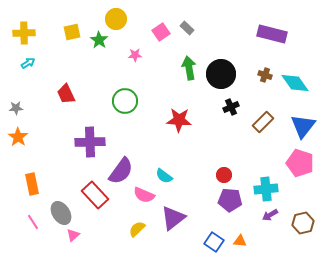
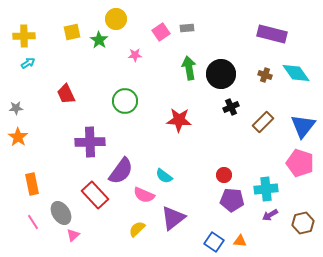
gray rectangle: rotated 48 degrees counterclockwise
yellow cross: moved 3 px down
cyan diamond: moved 1 px right, 10 px up
purple pentagon: moved 2 px right
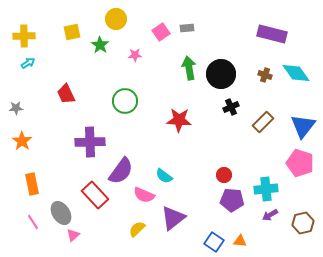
green star: moved 1 px right, 5 px down
orange star: moved 4 px right, 4 px down
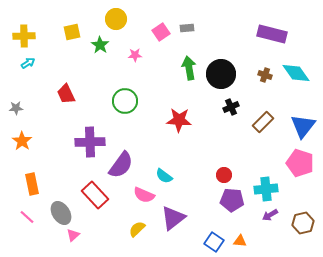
purple semicircle: moved 6 px up
pink line: moved 6 px left, 5 px up; rotated 14 degrees counterclockwise
